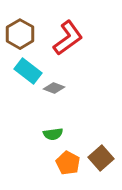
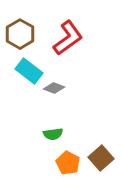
cyan rectangle: moved 1 px right
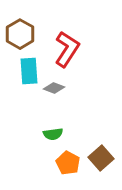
red L-shape: moved 1 px left, 11 px down; rotated 21 degrees counterclockwise
cyan rectangle: rotated 48 degrees clockwise
